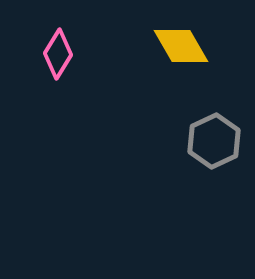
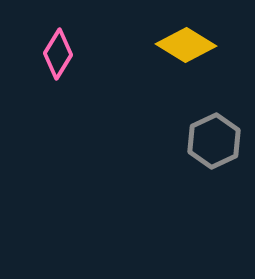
yellow diamond: moved 5 px right, 1 px up; rotated 28 degrees counterclockwise
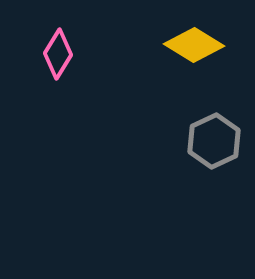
yellow diamond: moved 8 px right
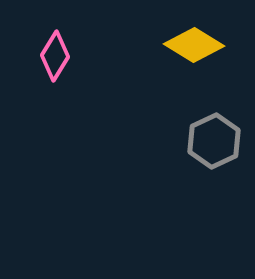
pink diamond: moved 3 px left, 2 px down
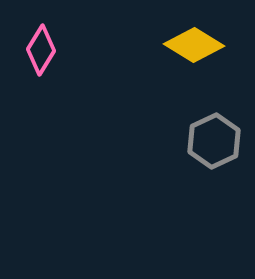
pink diamond: moved 14 px left, 6 px up
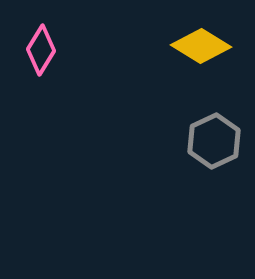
yellow diamond: moved 7 px right, 1 px down
